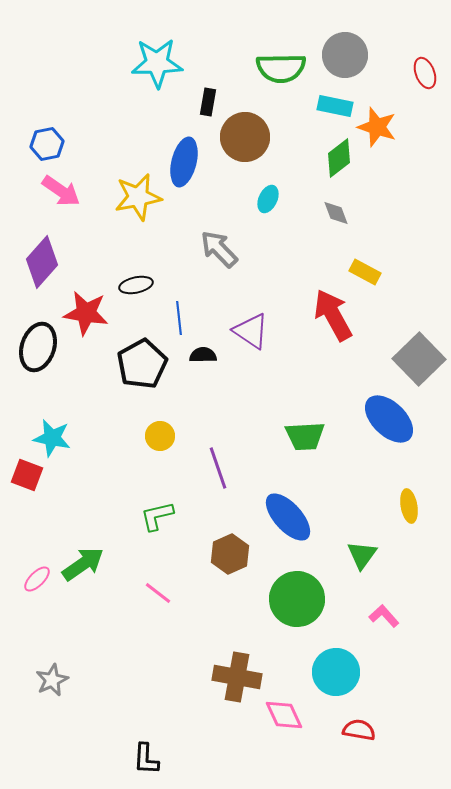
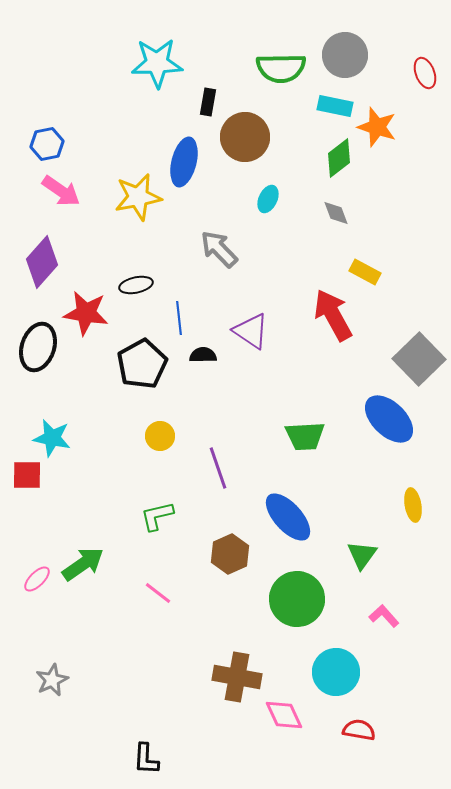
red square at (27, 475): rotated 20 degrees counterclockwise
yellow ellipse at (409, 506): moved 4 px right, 1 px up
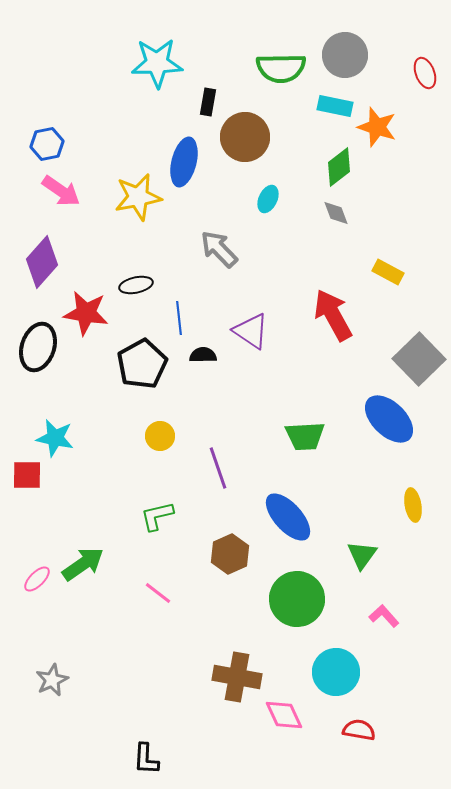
green diamond at (339, 158): moved 9 px down
yellow rectangle at (365, 272): moved 23 px right
cyan star at (52, 438): moved 3 px right
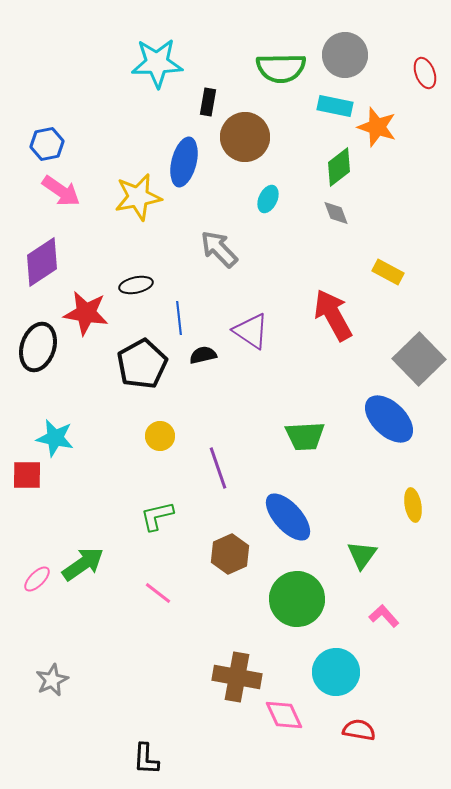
purple diamond at (42, 262): rotated 15 degrees clockwise
black semicircle at (203, 355): rotated 12 degrees counterclockwise
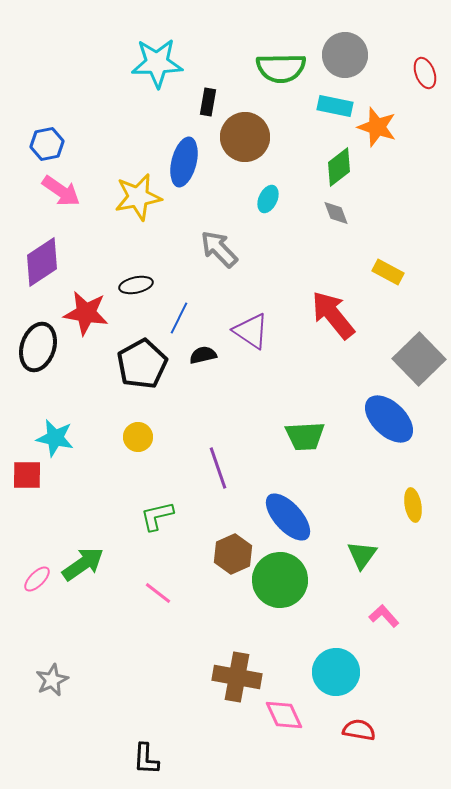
red arrow at (333, 315): rotated 10 degrees counterclockwise
blue line at (179, 318): rotated 32 degrees clockwise
yellow circle at (160, 436): moved 22 px left, 1 px down
brown hexagon at (230, 554): moved 3 px right
green circle at (297, 599): moved 17 px left, 19 px up
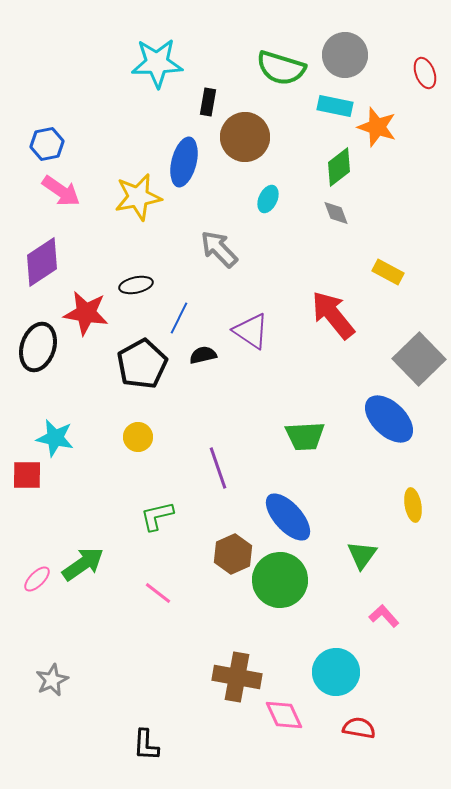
green semicircle at (281, 68): rotated 18 degrees clockwise
red semicircle at (359, 730): moved 2 px up
black L-shape at (146, 759): moved 14 px up
